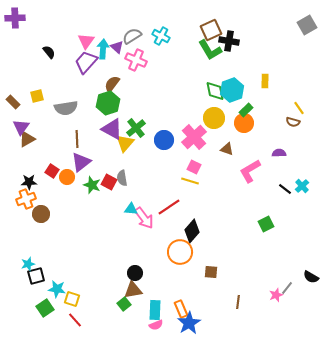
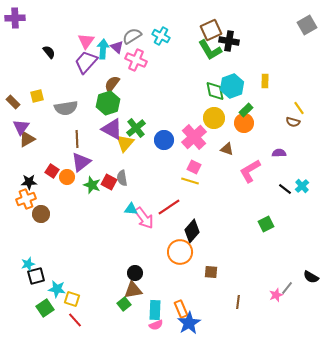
cyan hexagon at (232, 90): moved 4 px up
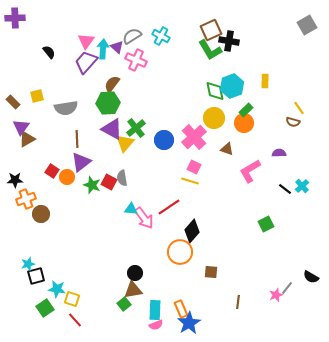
green hexagon at (108, 103): rotated 15 degrees clockwise
black star at (29, 182): moved 14 px left, 2 px up
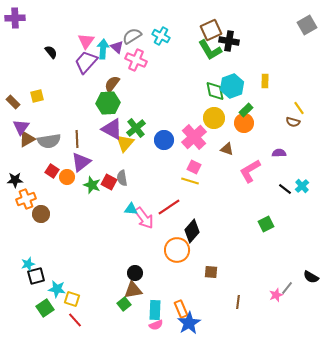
black semicircle at (49, 52): moved 2 px right
gray semicircle at (66, 108): moved 17 px left, 33 px down
orange circle at (180, 252): moved 3 px left, 2 px up
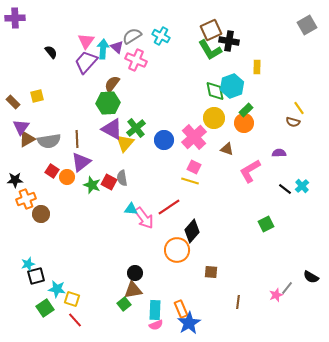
yellow rectangle at (265, 81): moved 8 px left, 14 px up
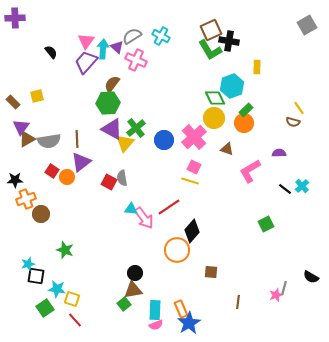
green diamond at (215, 91): moved 7 px down; rotated 15 degrees counterclockwise
green star at (92, 185): moved 27 px left, 65 px down
black square at (36, 276): rotated 24 degrees clockwise
gray line at (287, 288): moved 3 px left; rotated 24 degrees counterclockwise
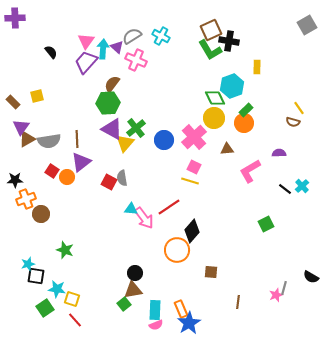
brown triangle at (227, 149): rotated 24 degrees counterclockwise
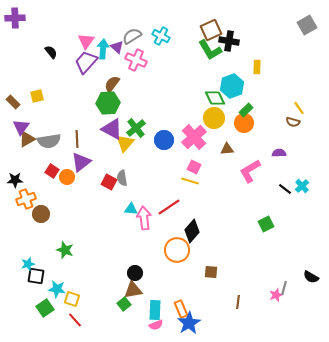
pink arrow at (144, 218): rotated 150 degrees counterclockwise
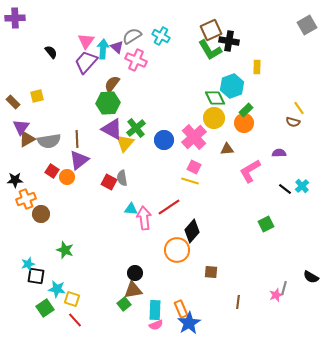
purple triangle at (81, 162): moved 2 px left, 2 px up
